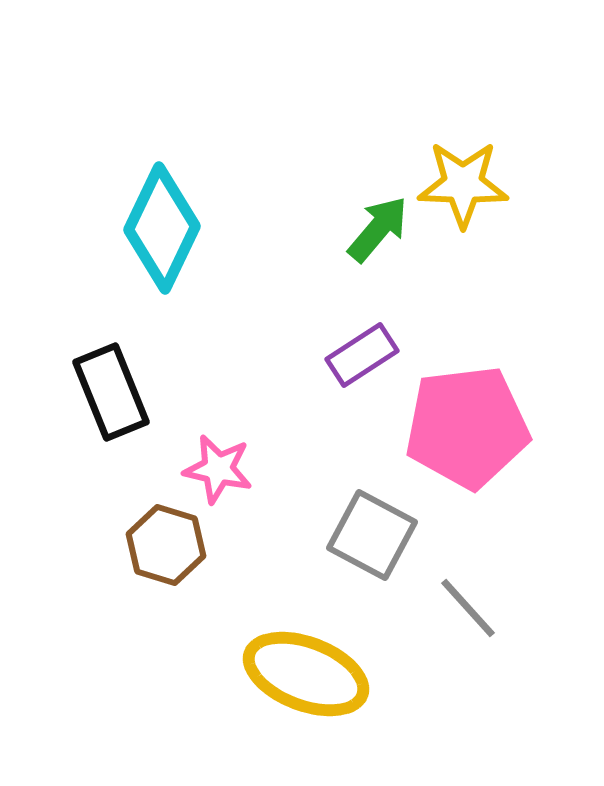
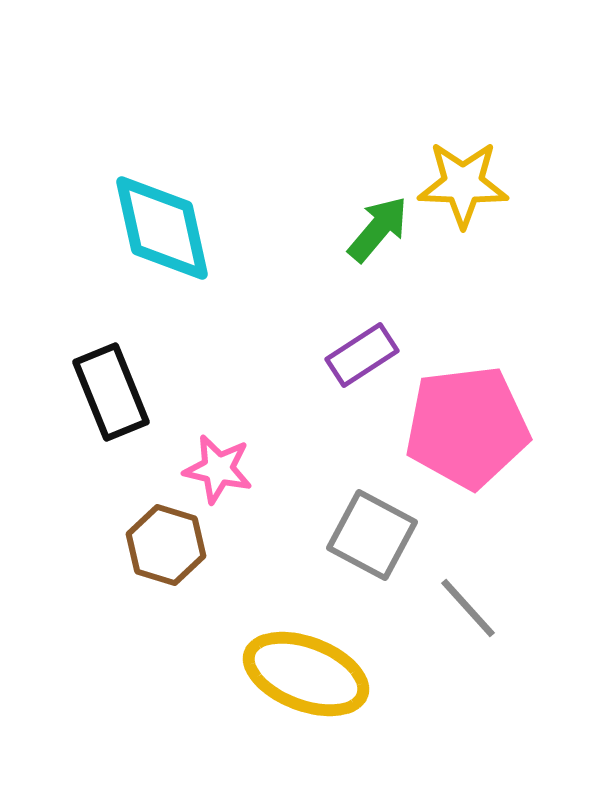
cyan diamond: rotated 38 degrees counterclockwise
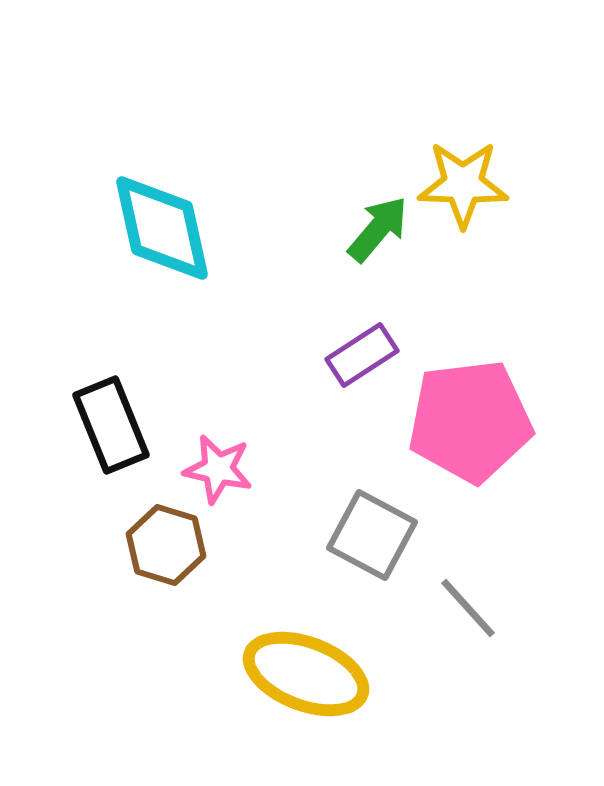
black rectangle: moved 33 px down
pink pentagon: moved 3 px right, 6 px up
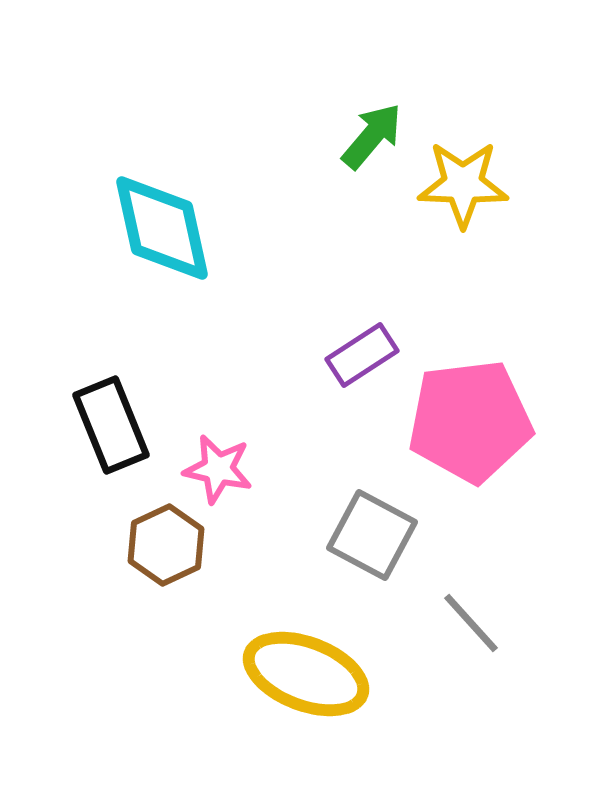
green arrow: moved 6 px left, 93 px up
brown hexagon: rotated 18 degrees clockwise
gray line: moved 3 px right, 15 px down
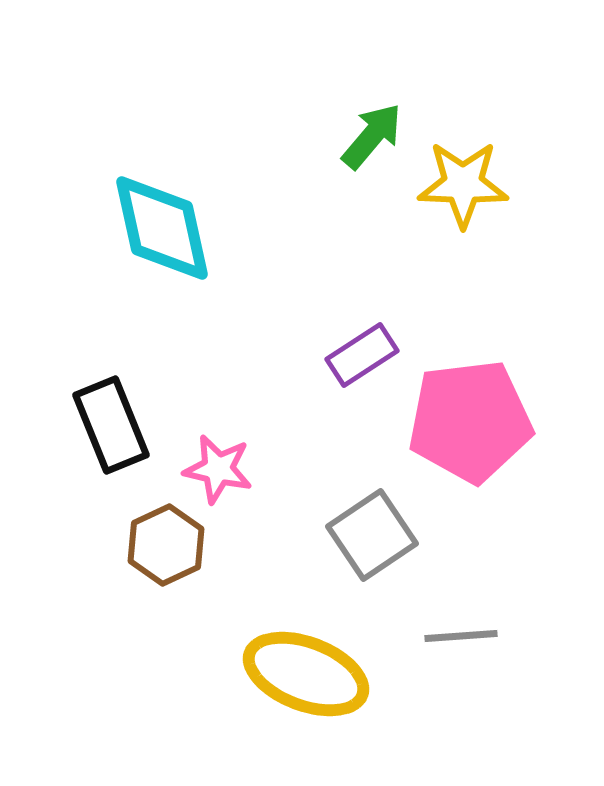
gray square: rotated 28 degrees clockwise
gray line: moved 10 px left, 13 px down; rotated 52 degrees counterclockwise
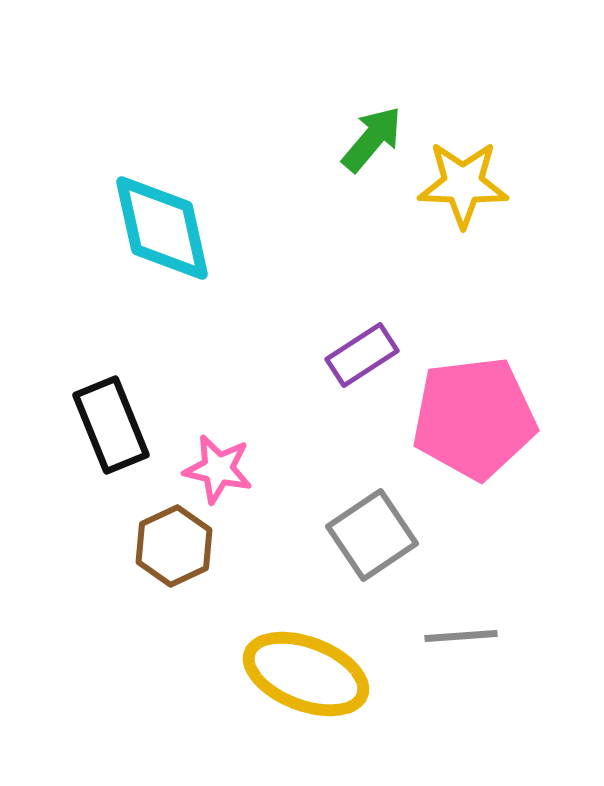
green arrow: moved 3 px down
pink pentagon: moved 4 px right, 3 px up
brown hexagon: moved 8 px right, 1 px down
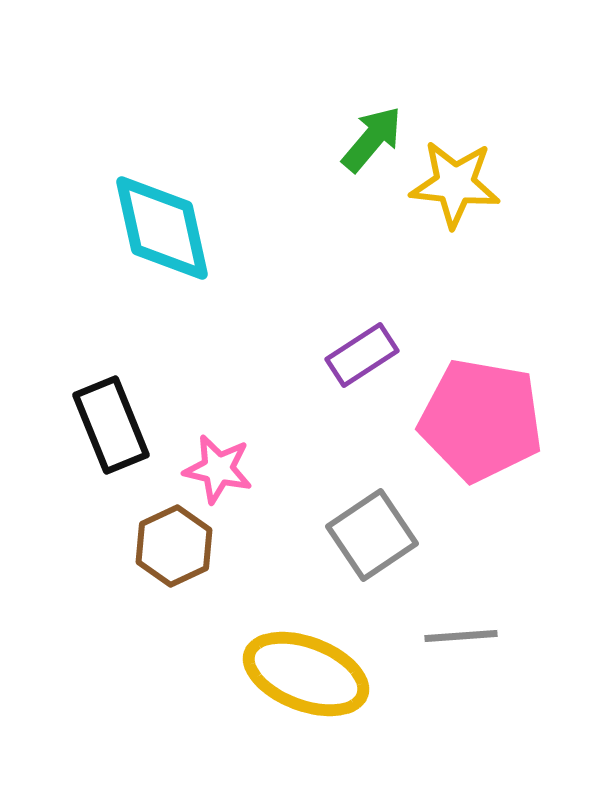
yellow star: moved 8 px left; rotated 4 degrees clockwise
pink pentagon: moved 7 px right, 2 px down; rotated 17 degrees clockwise
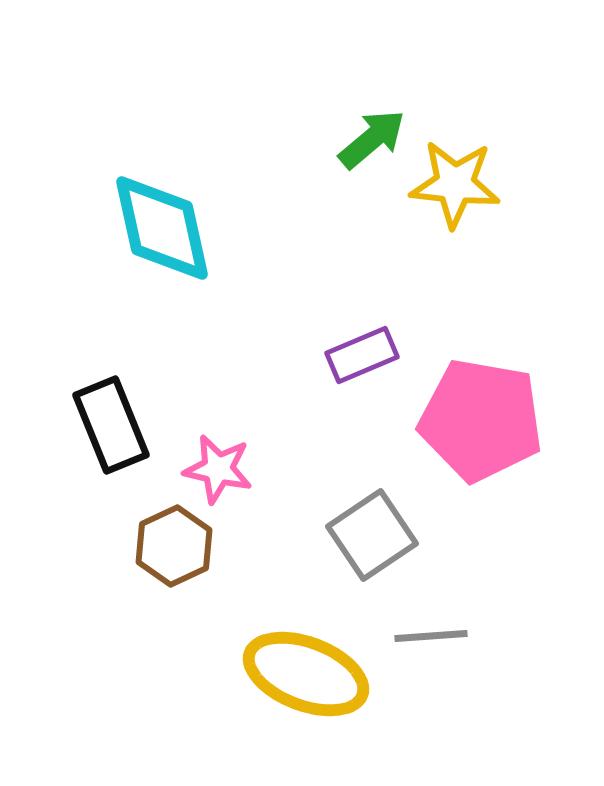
green arrow: rotated 10 degrees clockwise
purple rectangle: rotated 10 degrees clockwise
gray line: moved 30 px left
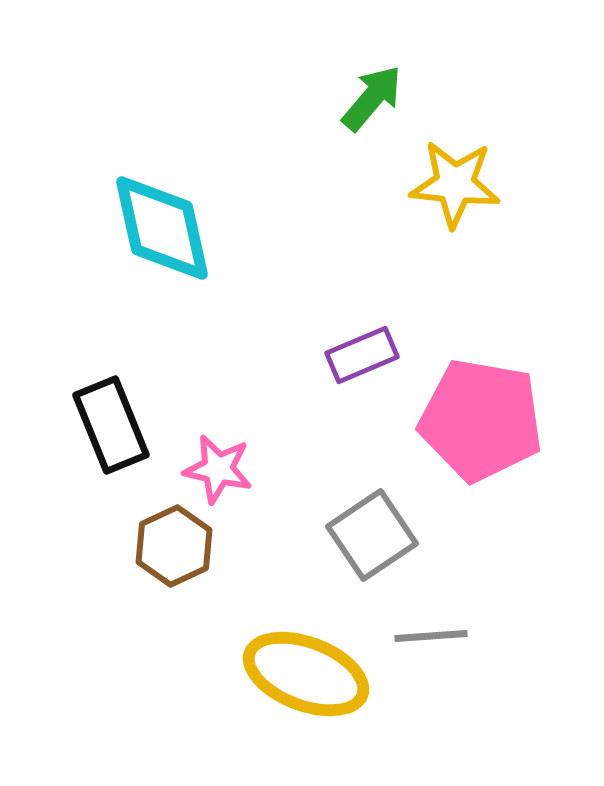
green arrow: moved 41 px up; rotated 10 degrees counterclockwise
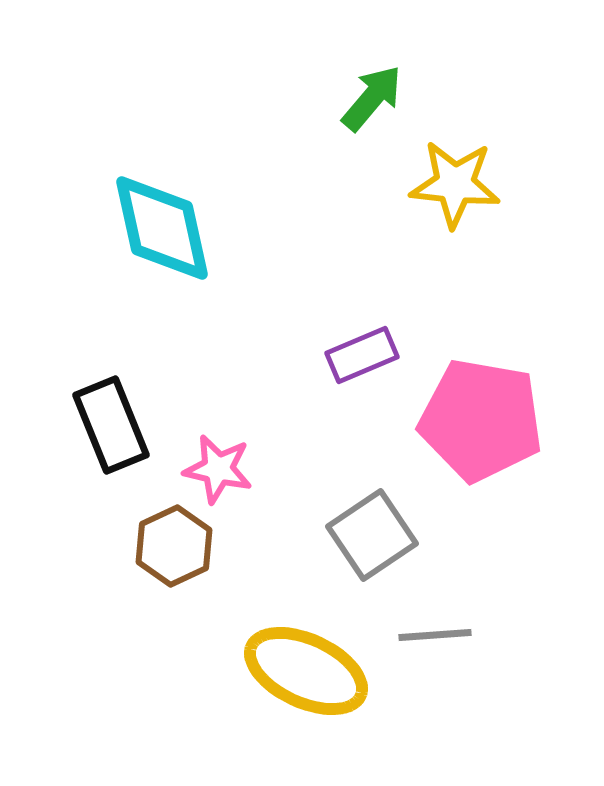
gray line: moved 4 px right, 1 px up
yellow ellipse: moved 3 px up; rotated 4 degrees clockwise
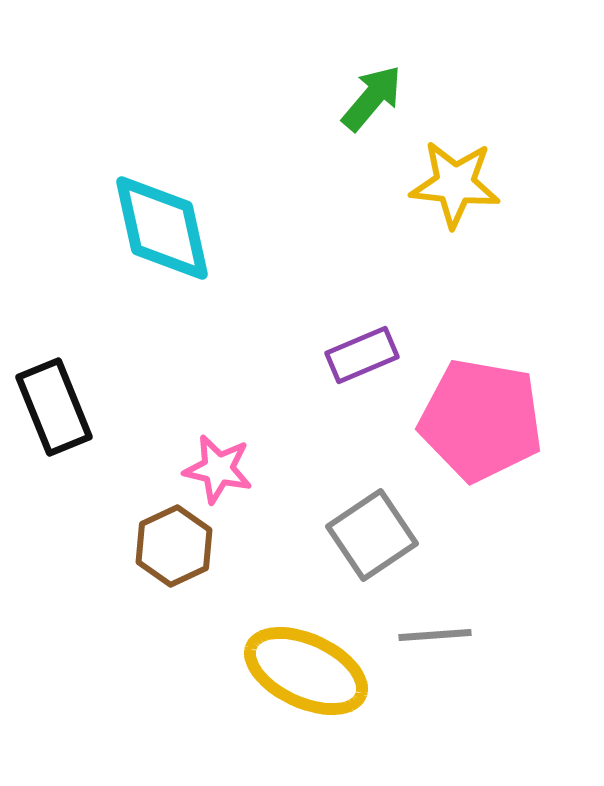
black rectangle: moved 57 px left, 18 px up
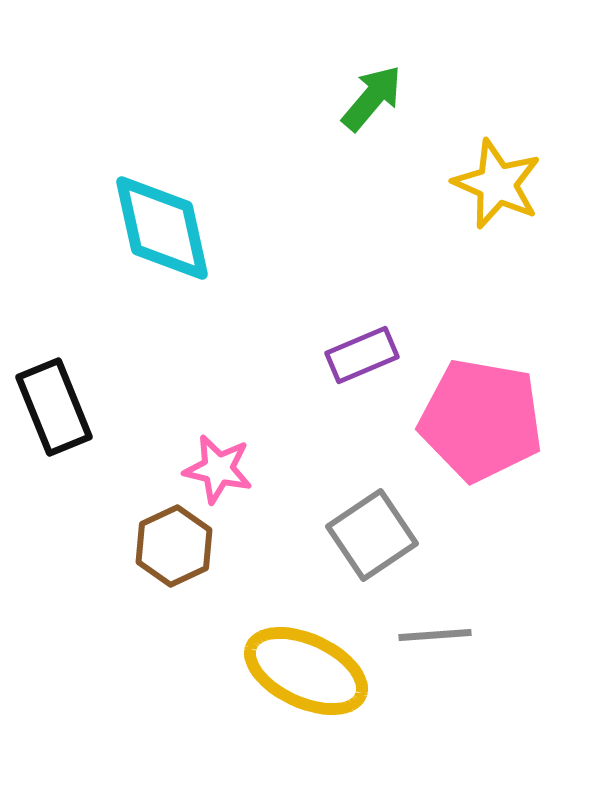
yellow star: moved 42 px right; rotated 18 degrees clockwise
